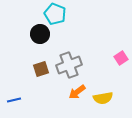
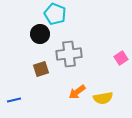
gray cross: moved 11 px up; rotated 15 degrees clockwise
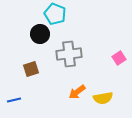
pink square: moved 2 px left
brown square: moved 10 px left
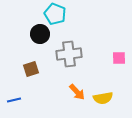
pink square: rotated 32 degrees clockwise
orange arrow: rotated 96 degrees counterclockwise
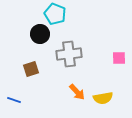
blue line: rotated 32 degrees clockwise
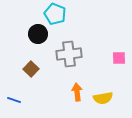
black circle: moved 2 px left
brown square: rotated 28 degrees counterclockwise
orange arrow: rotated 144 degrees counterclockwise
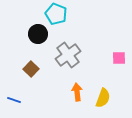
cyan pentagon: moved 1 px right
gray cross: moved 1 px left, 1 px down; rotated 30 degrees counterclockwise
yellow semicircle: rotated 60 degrees counterclockwise
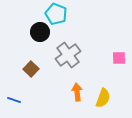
black circle: moved 2 px right, 2 px up
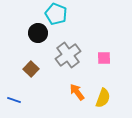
black circle: moved 2 px left, 1 px down
pink square: moved 15 px left
orange arrow: rotated 30 degrees counterclockwise
